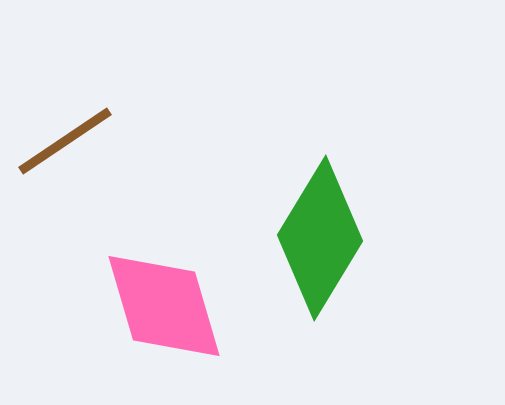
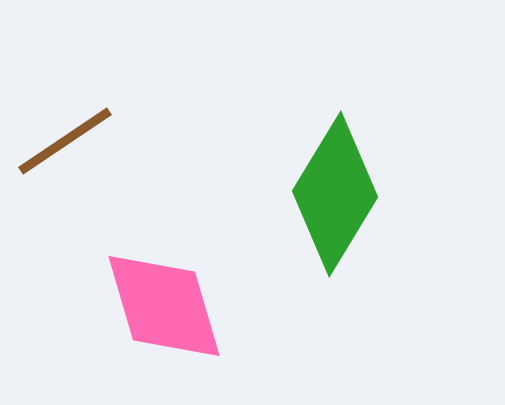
green diamond: moved 15 px right, 44 px up
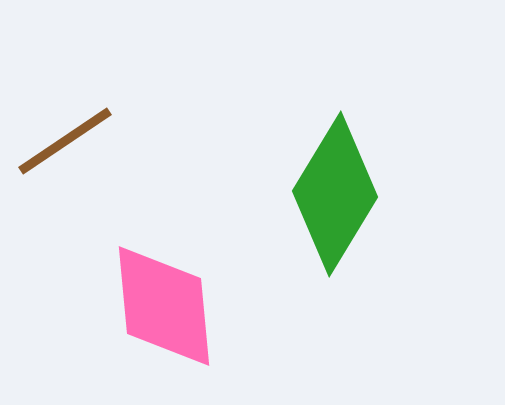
pink diamond: rotated 11 degrees clockwise
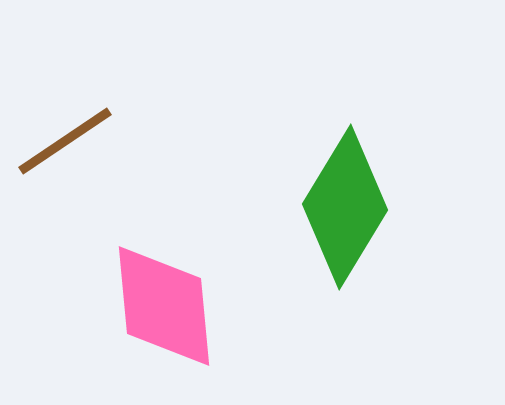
green diamond: moved 10 px right, 13 px down
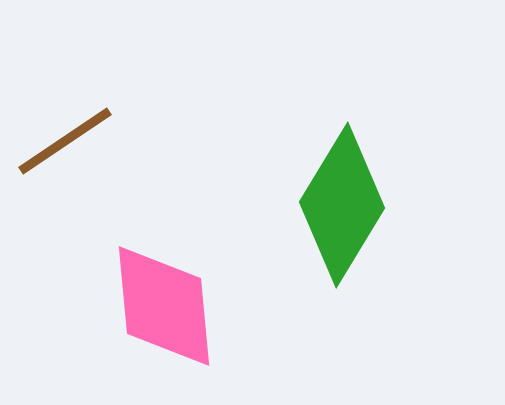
green diamond: moved 3 px left, 2 px up
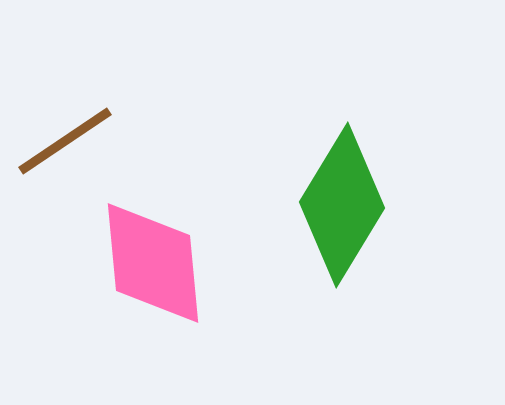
pink diamond: moved 11 px left, 43 px up
